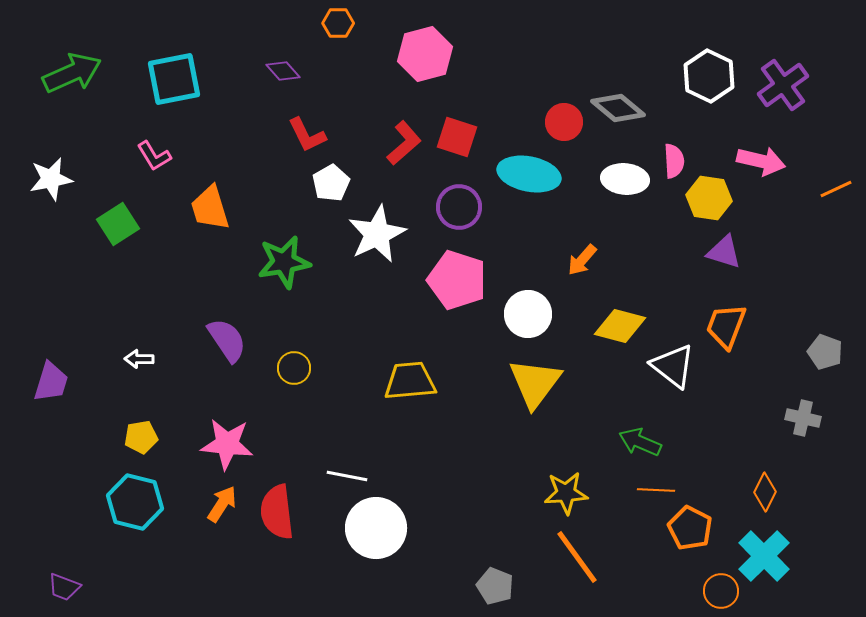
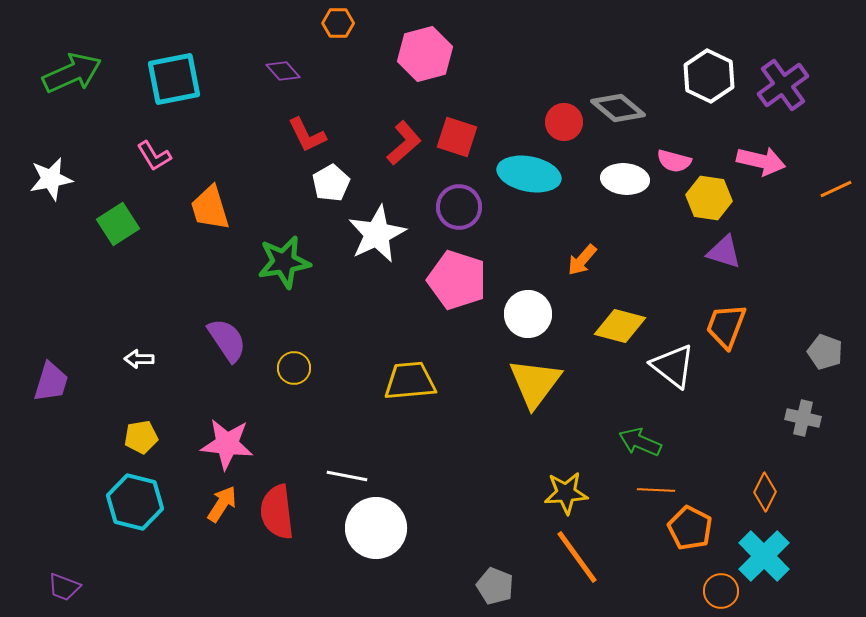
pink semicircle at (674, 161): rotated 108 degrees clockwise
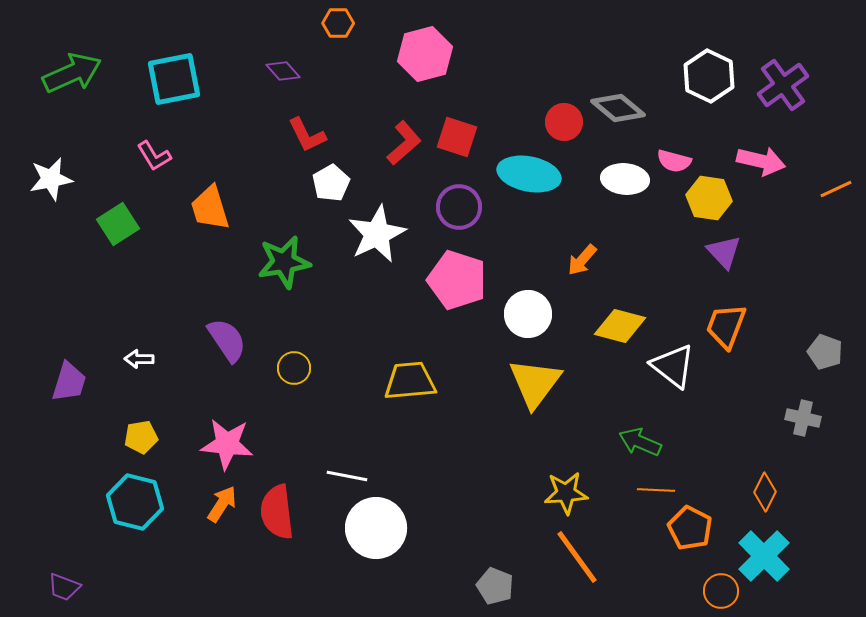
purple triangle at (724, 252): rotated 30 degrees clockwise
purple trapezoid at (51, 382): moved 18 px right
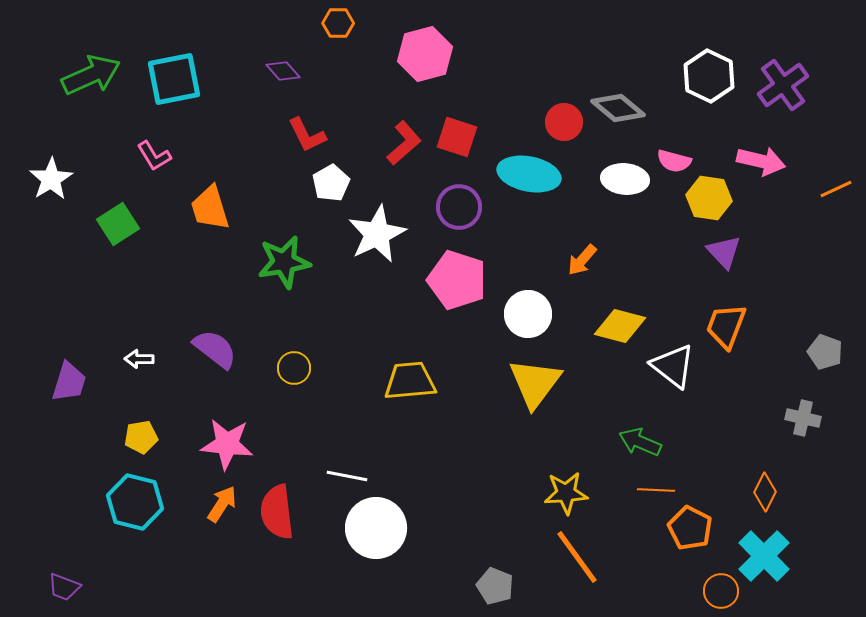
green arrow at (72, 73): moved 19 px right, 2 px down
white star at (51, 179): rotated 21 degrees counterclockwise
purple semicircle at (227, 340): moved 12 px left, 9 px down; rotated 18 degrees counterclockwise
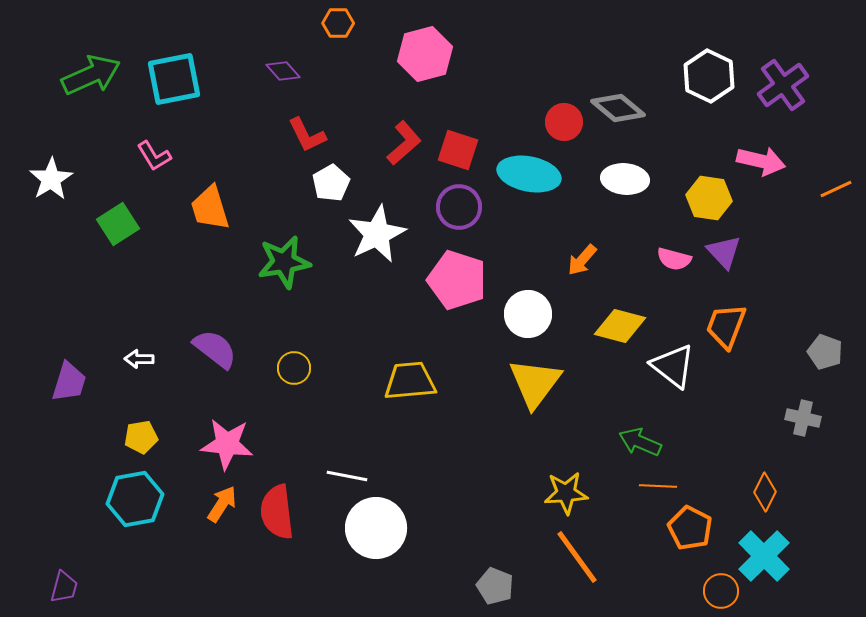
red square at (457, 137): moved 1 px right, 13 px down
pink semicircle at (674, 161): moved 98 px down
orange line at (656, 490): moved 2 px right, 4 px up
cyan hexagon at (135, 502): moved 3 px up; rotated 24 degrees counterclockwise
purple trapezoid at (64, 587): rotated 96 degrees counterclockwise
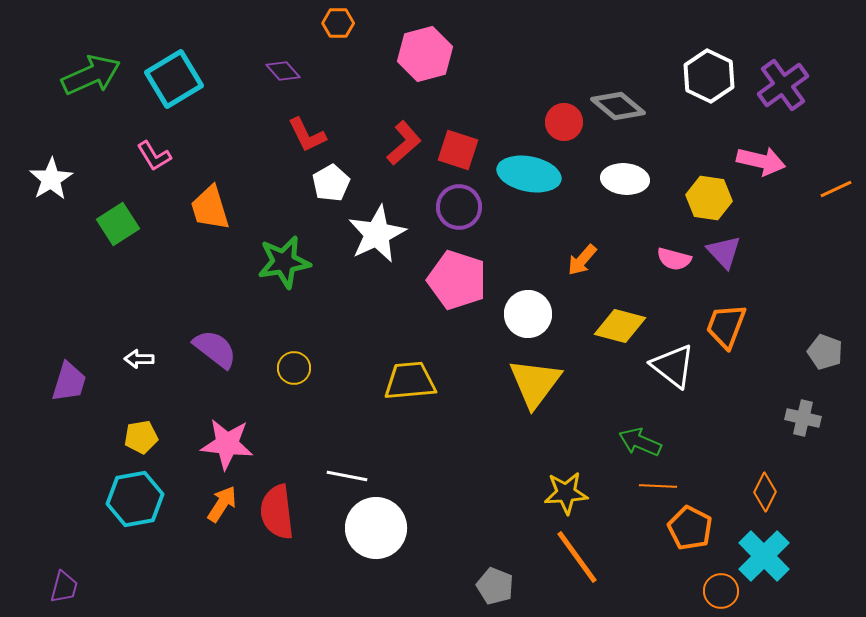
cyan square at (174, 79): rotated 20 degrees counterclockwise
gray diamond at (618, 108): moved 2 px up
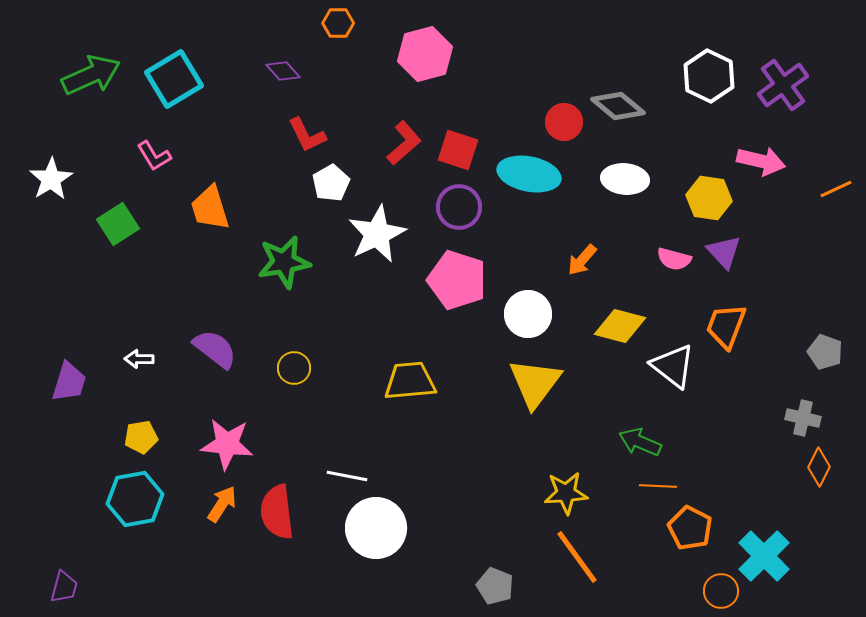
orange diamond at (765, 492): moved 54 px right, 25 px up
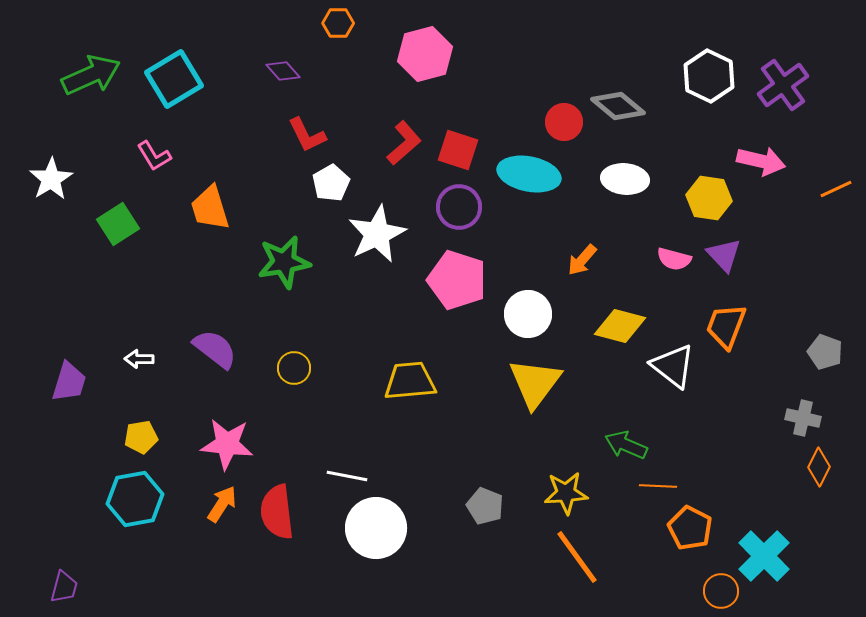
purple triangle at (724, 252): moved 3 px down
green arrow at (640, 442): moved 14 px left, 3 px down
gray pentagon at (495, 586): moved 10 px left, 80 px up
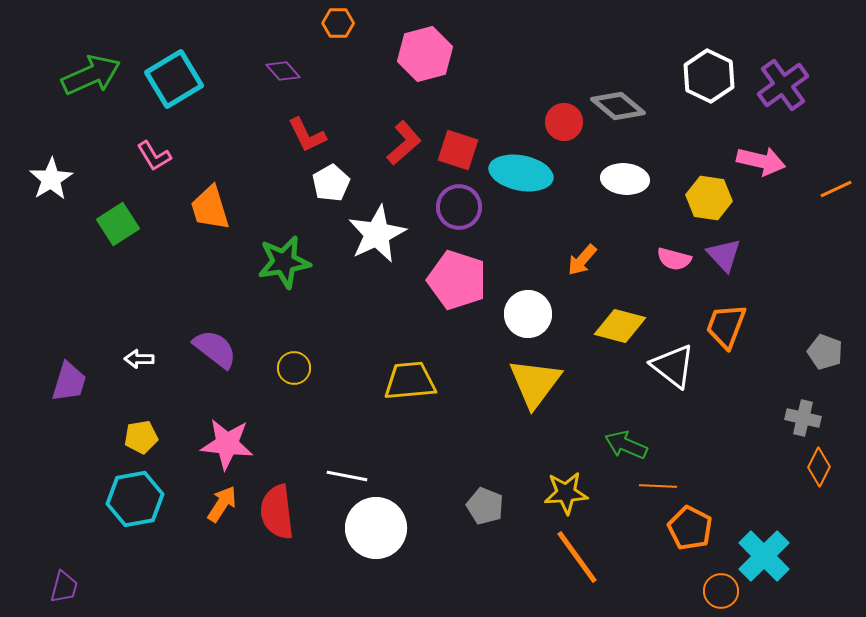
cyan ellipse at (529, 174): moved 8 px left, 1 px up
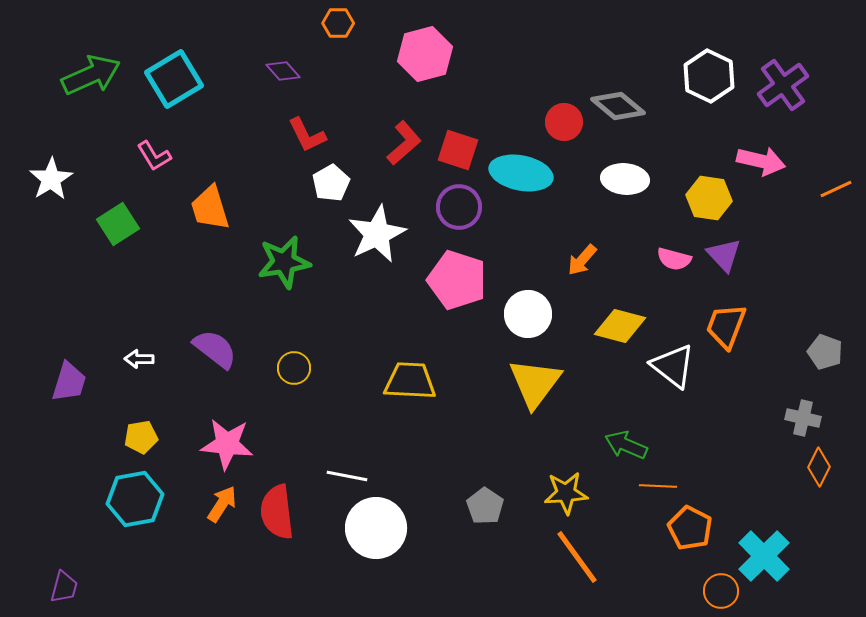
yellow trapezoid at (410, 381): rotated 8 degrees clockwise
gray pentagon at (485, 506): rotated 12 degrees clockwise
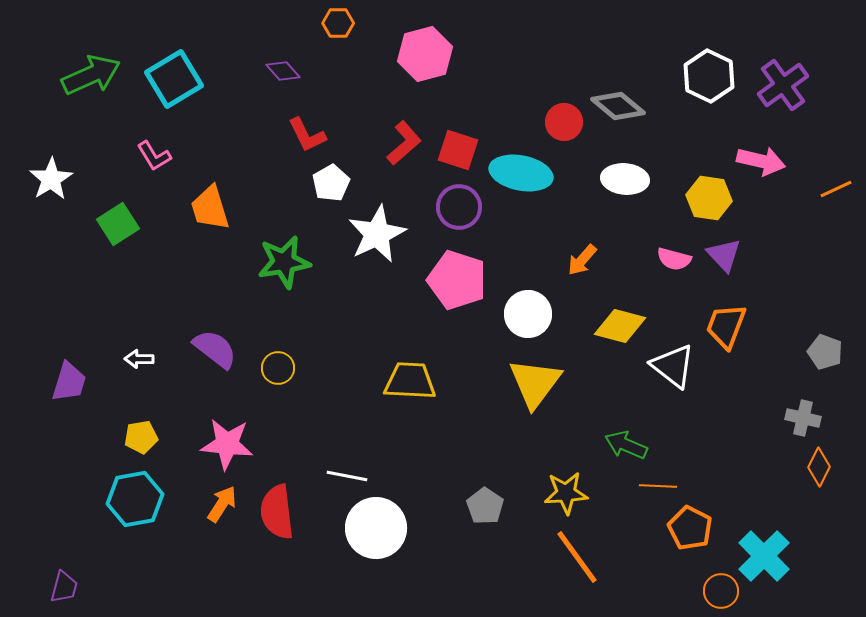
yellow circle at (294, 368): moved 16 px left
